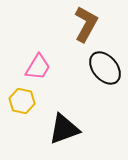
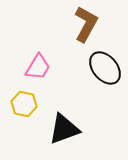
yellow hexagon: moved 2 px right, 3 px down
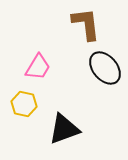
brown L-shape: rotated 36 degrees counterclockwise
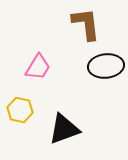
black ellipse: moved 1 px right, 2 px up; rotated 56 degrees counterclockwise
yellow hexagon: moved 4 px left, 6 px down
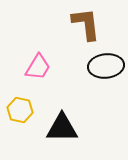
black triangle: moved 2 px left, 1 px up; rotated 20 degrees clockwise
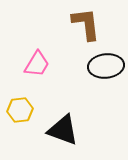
pink trapezoid: moved 1 px left, 3 px up
yellow hexagon: rotated 20 degrees counterclockwise
black triangle: moved 1 px right, 2 px down; rotated 20 degrees clockwise
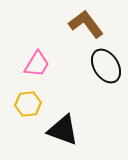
brown L-shape: rotated 30 degrees counterclockwise
black ellipse: rotated 64 degrees clockwise
yellow hexagon: moved 8 px right, 6 px up
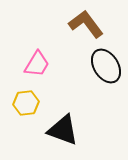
yellow hexagon: moved 2 px left, 1 px up
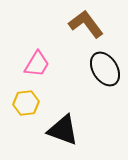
black ellipse: moved 1 px left, 3 px down
